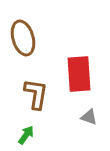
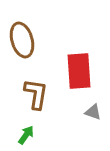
brown ellipse: moved 1 px left, 2 px down
red rectangle: moved 3 px up
gray triangle: moved 4 px right, 5 px up
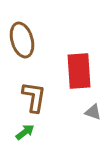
brown L-shape: moved 2 px left, 3 px down
green arrow: moved 1 px left, 3 px up; rotated 18 degrees clockwise
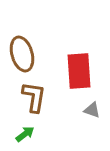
brown ellipse: moved 14 px down
gray triangle: moved 1 px left, 2 px up
green arrow: moved 2 px down
